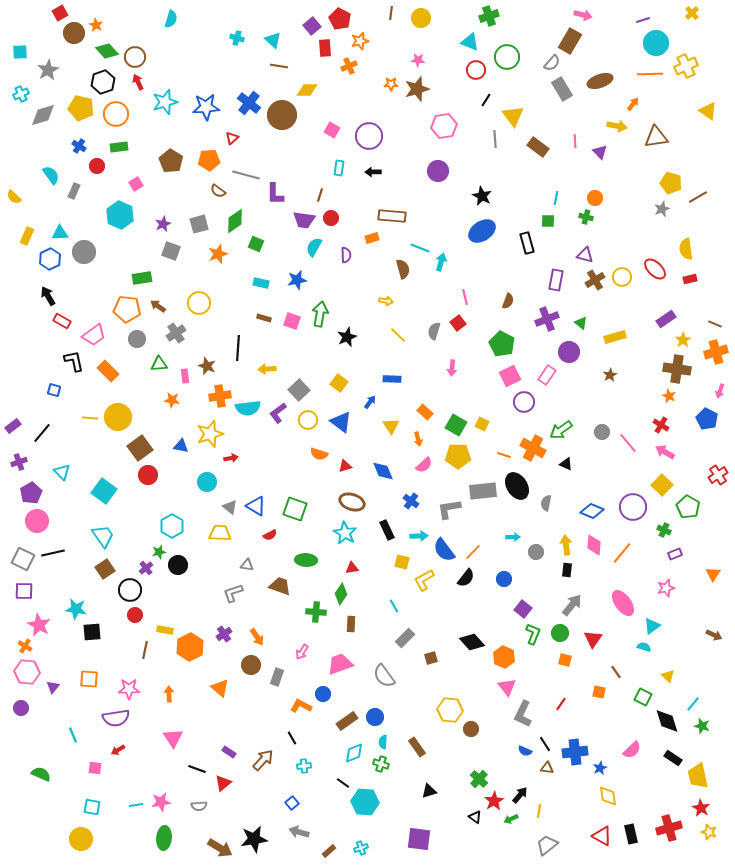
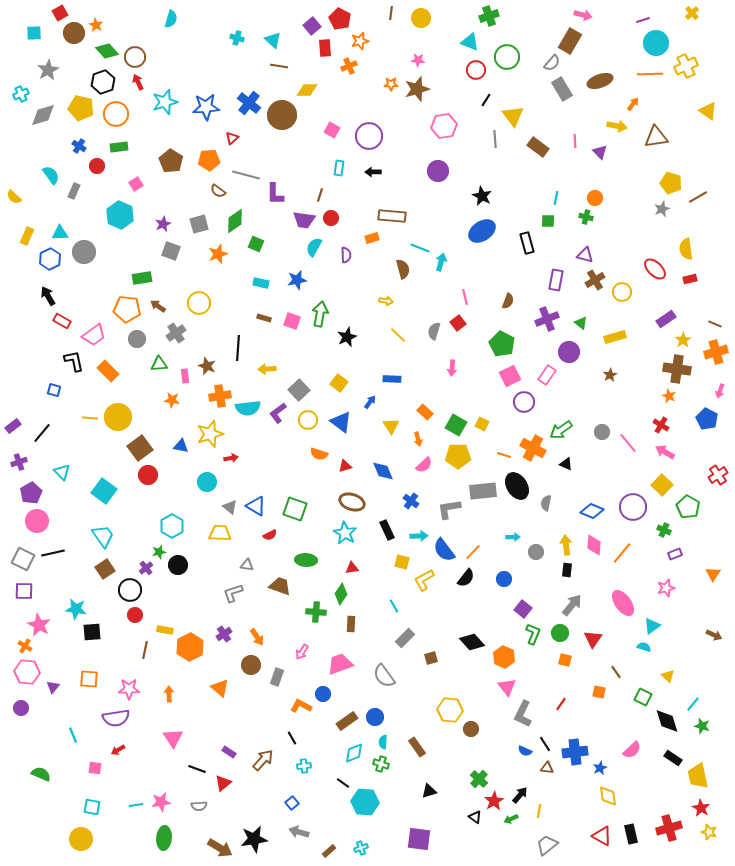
cyan square at (20, 52): moved 14 px right, 19 px up
yellow circle at (622, 277): moved 15 px down
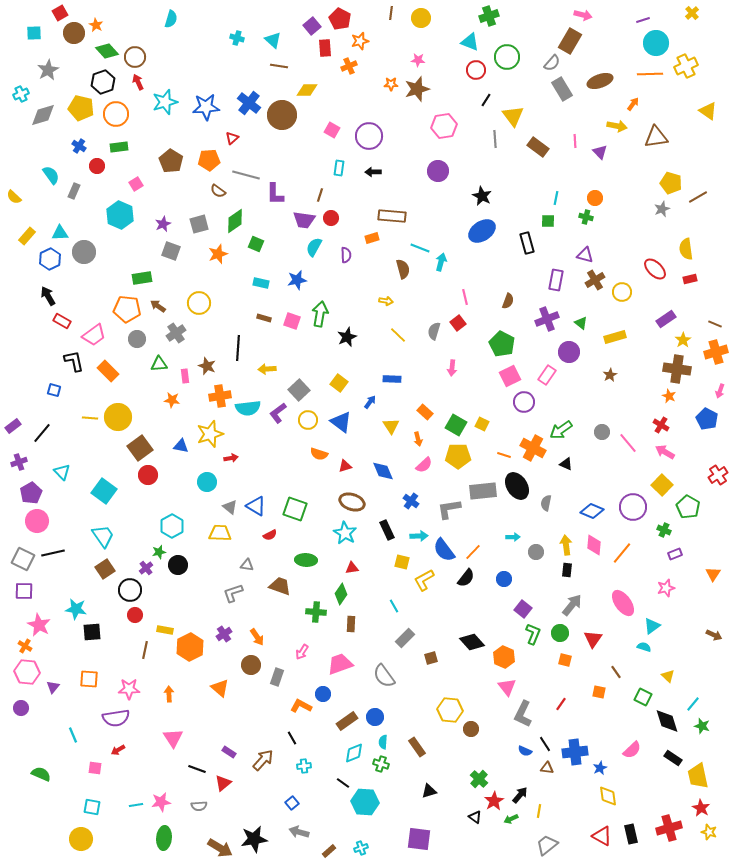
yellow rectangle at (27, 236): rotated 18 degrees clockwise
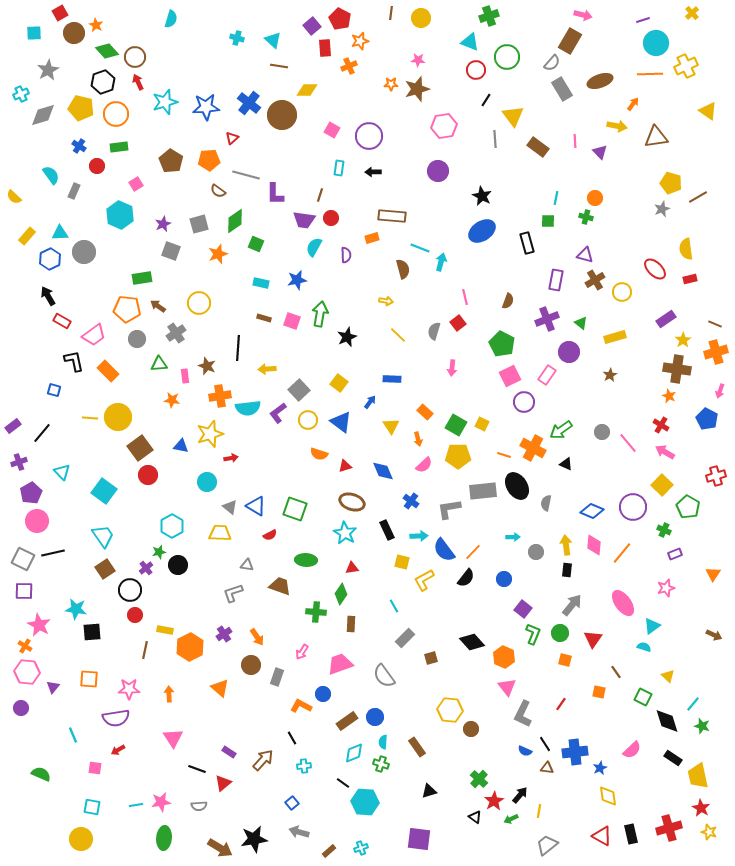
red cross at (718, 475): moved 2 px left, 1 px down; rotated 18 degrees clockwise
